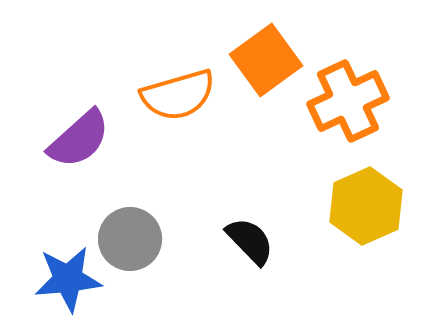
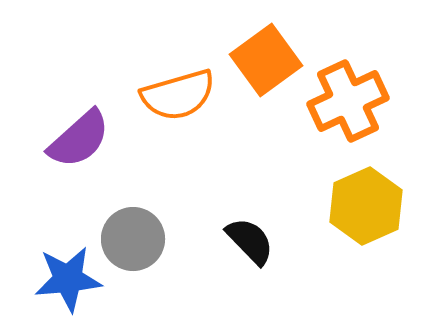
gray circle: moved 3 px right
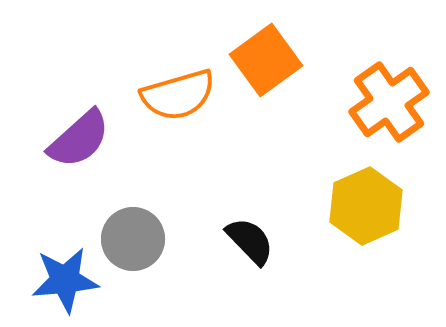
orange cross: moved 41 px right, 1 px down; rotated 10 degrees counterclockwise
blue star: moved 3 px left, 1 px down
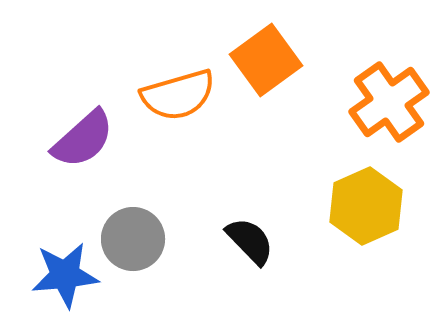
purple semicircle: moved 4 px right
blue star: moved 5 px up
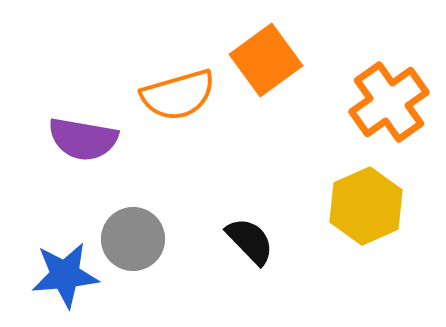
purple semicircle: rotated 52 degrees clockwise
